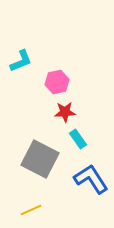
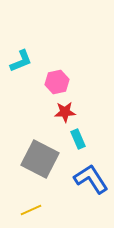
cyan rectangle: rotated 12 degrees clockwise
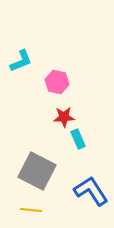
pink hexagon: rotated 25 degrees clockwise
red star: moved 1 px left, 5 px down
gray square: moved 3 px left, 12 px down
blue L-shape: moved 12 px down
yellow line: rotated 30 degrees clockwise
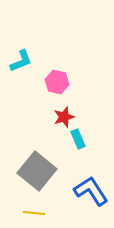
red star: rotated 15 degrees counterclockwise
gray square: rotated 12 degrees clockwise
yellow line: moved 3 px right, 3 px down
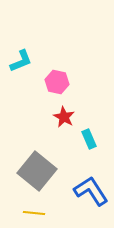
red star: rotated 25 degrees counterclockwise
cyan rectangle: moved 11 px right
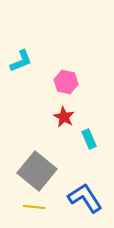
pink hexagon: moved 9 px right
blue L-shape: moved 6 px left, 7 px down
yellow line: moved 6 px up
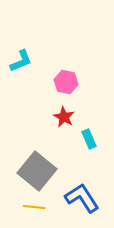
blue L-shape: moved 3 px left
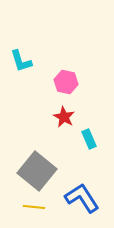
cyan L-shape: rotated 95 degrees clockwise
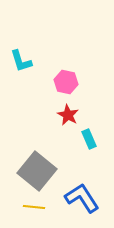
red star: moved 4 px right, 2 px up
